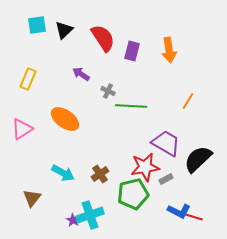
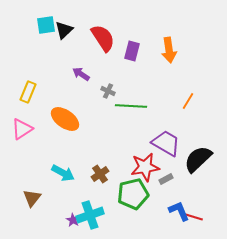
cyan square: moved 9 px right
yellow rectangle: moved 13 px down
blue L-shape: rotated 140 degrees counterclockwise
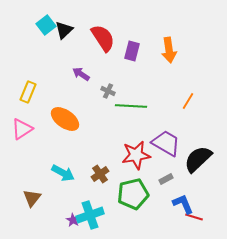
cyan square: rotated 30 degrees counterclockwise
red star: moved 9 px left, 12 px up
blue L-shape: moved 4 px right, 7 px up
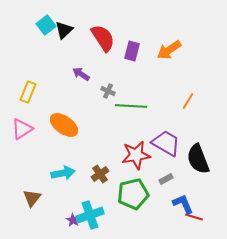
orange arrow: rotated 65 degrees clockwise
orange ellipse: moved 1 px left, 6 px down
black semicircle: rotated 68 degrees counterclockwise
cyan arrow: rotated 40 degrees counterclockwise
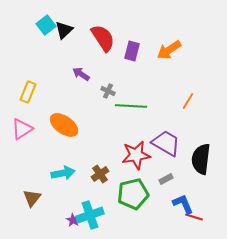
black semicircle: moved 3 px right; rotated 28 degrees clockwise
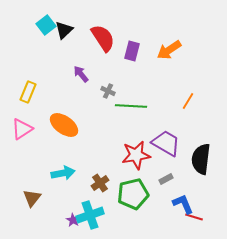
purple arrow: rotated 18 degrees clockwise
brown cross: moved 9 px down
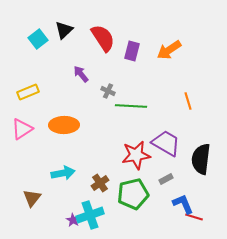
cyan square: moved 8 px left, 14 px down
yellow rectangle: rotated 45 degrees clockwise
orange line: rotated 48 degrees counterclockwise
orange ellipse: rotated 36 degrees counterclockwise
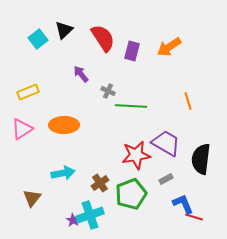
orange arrow: moved 3 px up
green pentagon: moved 2 px left; rotated 8 degrees counterclockwise
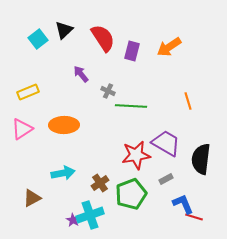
brown triangle: rotated 24 degrees clockwise
